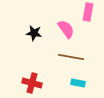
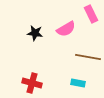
pink rectangle: moved 3 px right, 2 px down; rotated 36 degrees counterclockwise
pink semicircle: rotated 96 degrees clockwise
black star: moved 1 px right
brown line: moved 17 px right
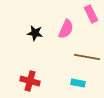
pink semicircle: rotated 36 degrees counterclockwise
brown line: moved 1 px left
red cross: moved 2 px left, 2 px up
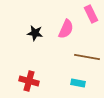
red cross: moved 1 px left
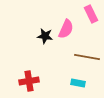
black star: moved 10 px right, 3 px down
red cross: rotated 24 degrees counterclockwise
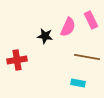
pink rectangle: moved 6 px down
pink semicircle: moved 2 px right, 2 px up
red cross: moved 12 px left, 21 px up
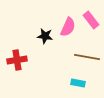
pink rectangle: rotated 12 degrees counterclockwise
